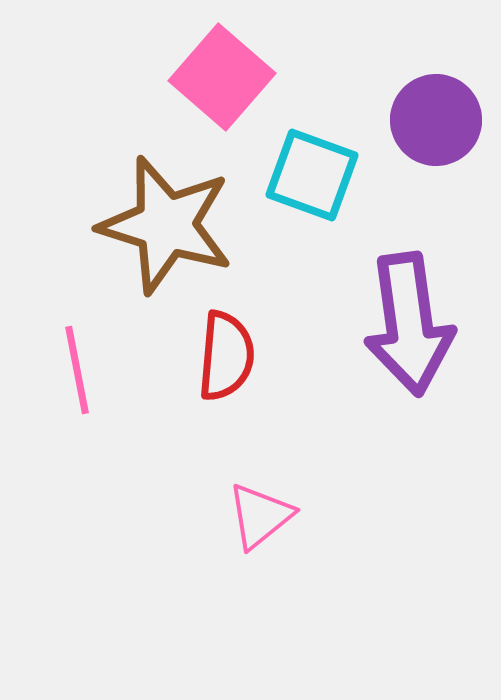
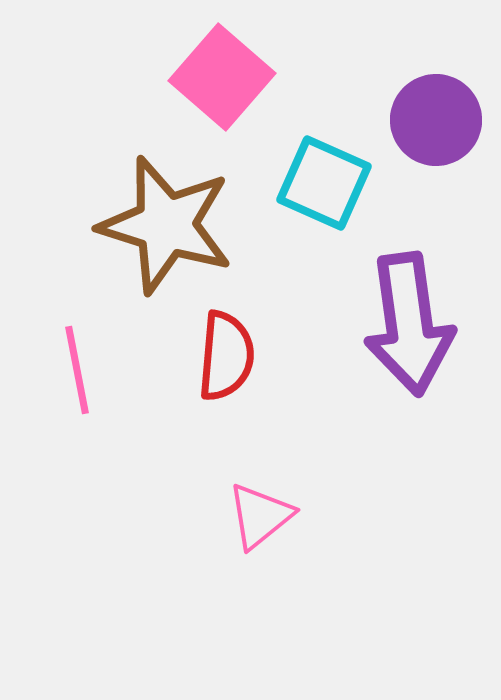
cyan square: moved 12 px right, 8 px down; rotated 4 degrees clockwise
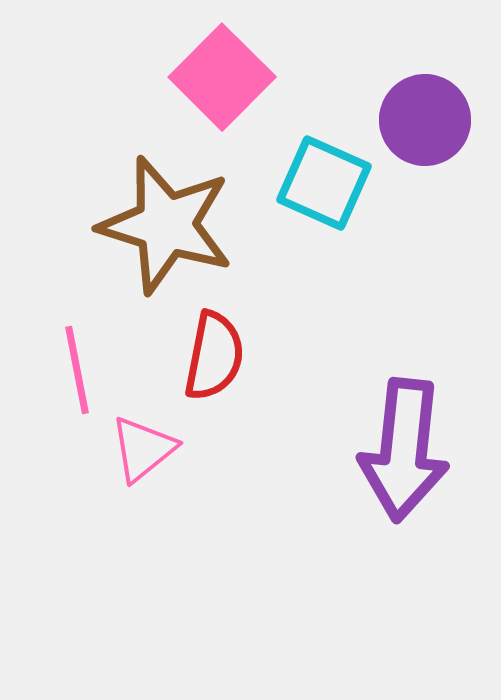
pink square: rotated 4 degrees clockwise
purple circle: moved 11 px left
purple arrow: moved 5 px left, 126 px down; rotated 14 degrees clockwise
red semicircle: moved 12 px left; rotated 6 degrees clockwise
pink triangle: moved 117 px left, 67 px up
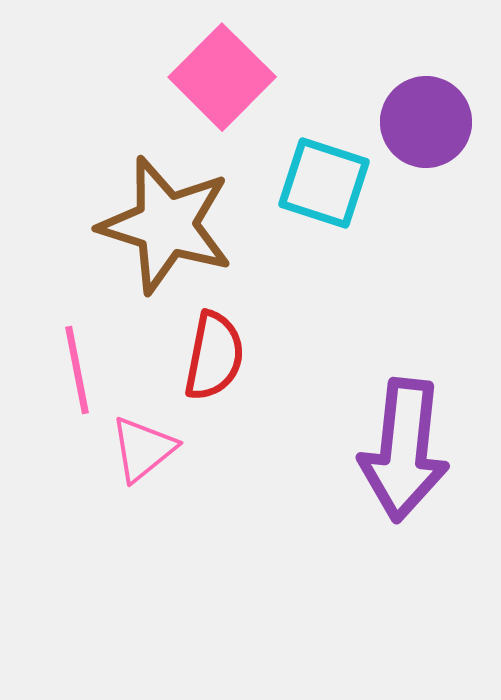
purple circle: moved 1 px right, 2 px down
cyan square: rotated 6 degrees counterclockwise
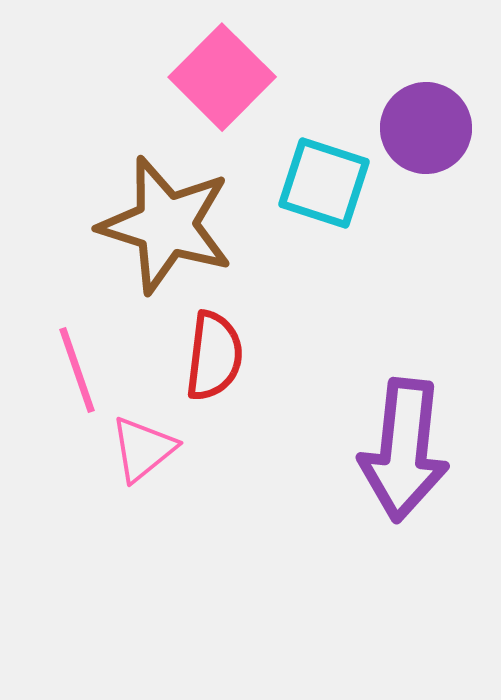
purple circle: moved 6 px down
red semicircle: rotated 4 degrees counterclockwise
pink line: rotated 8 degrees counterclockwise
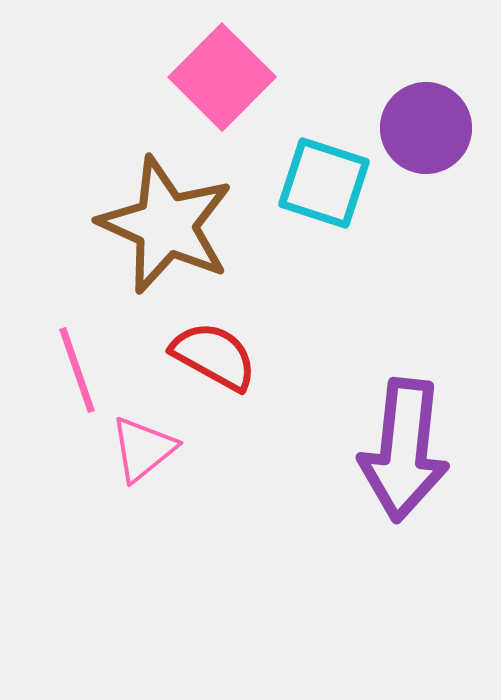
brown star: rotated 7 degrees clockwise
red semicircle: rotated 68 degrees counterclockwise
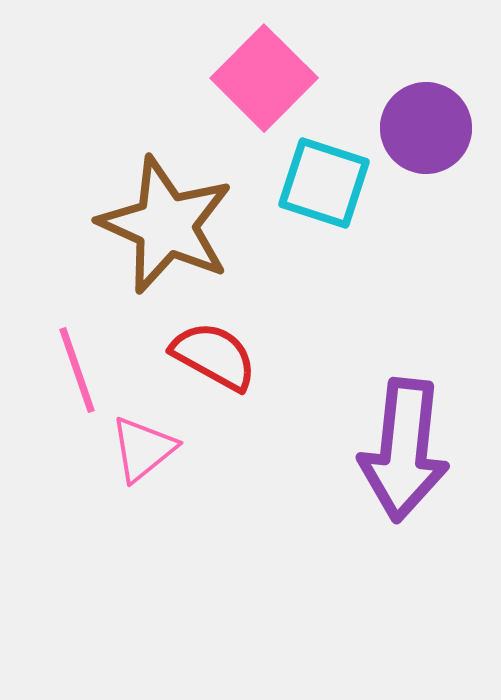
pink square: moved 42 px right, 1 px down
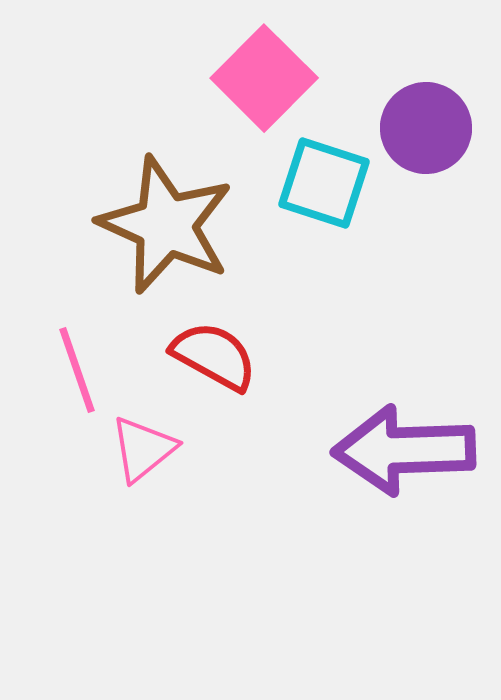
purple arrow: rotated 82 degrees clockwise
